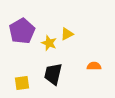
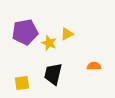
purple pentagon: moved 3 px right, 1 px down; rotated 20 degrees clockwise
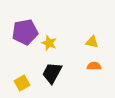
yellow triangle: moved 25 px right, 8 px down; rotated 40 degrees clockwise
black trapezoid: moved 1 px left, 1 px up; rotated 15 degrees clockwise
yellow square: rotated 21 degrees counterclockwise
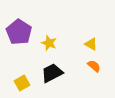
purple pentagon: moved 6 px left; rotated 30 degrees counterclockwise
yellow triangle: moved 1 px left, 2 px down; rotated 16 degrees clockwise
orange semicircle: rotated 40 degrees clockwise
black trapezoid: rotated 35 degrees clockwise
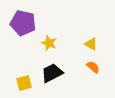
purple pentagon: moved 4 px right, 9 px up; rotated 20 degrees counterclockwise
orange semicircle: moved 1 px left, 1 px down
yellow square: moved 2 px right; rotated 14 degrees clockwise
